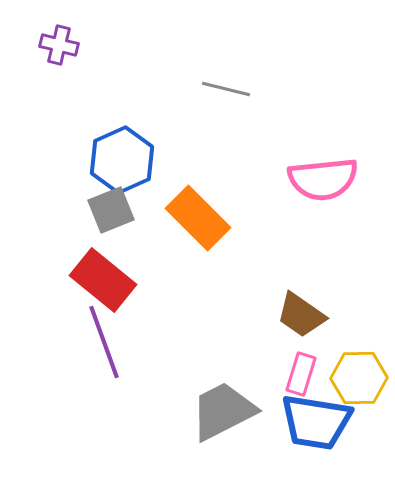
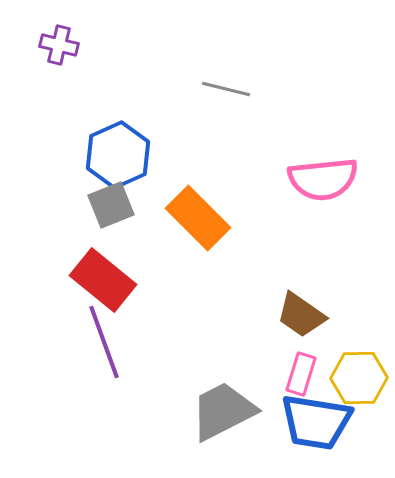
blue hexagon: moved 4 px left, 5 px up
gray square: moved 5 px up
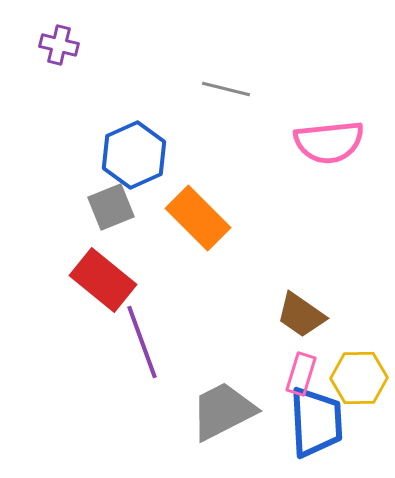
blue hexagon: moved 16 px right
pink semicircle: moved 6 px right, 37 px up
gray square: moved 2 px down
purple line: moved 38 px right
blue trapezoid: rotated 102 degrees counterclockwise
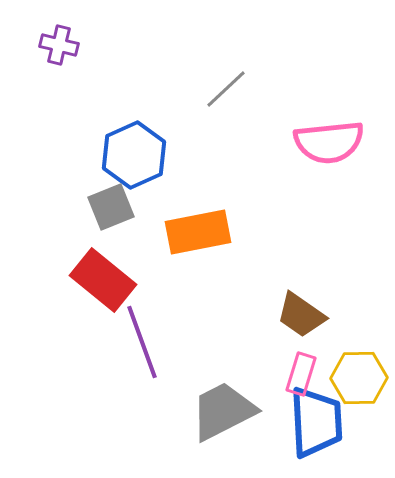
gray line: rotated 57 degrees counterclockwise
orange rectangle: moved 14 px down; rotated 56 degrees counterclockwise
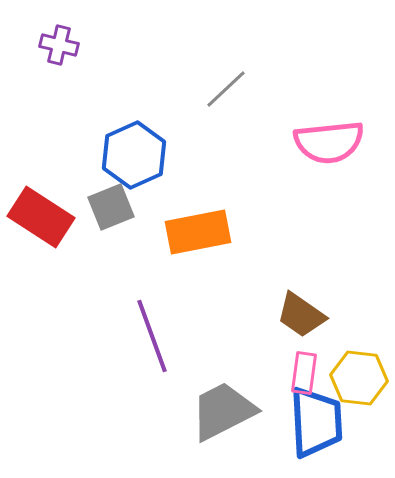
red rectangle: moved 62 px left, 63 px up; rotated 6 degrees counterclockwise
purple line: moved 10 px right, 6 px up
pink rectangle: moved 3 px right, 1 px up; rotated 9 degrees counterclockwise
yellow hexagon: rotated 8 degrees clockwise
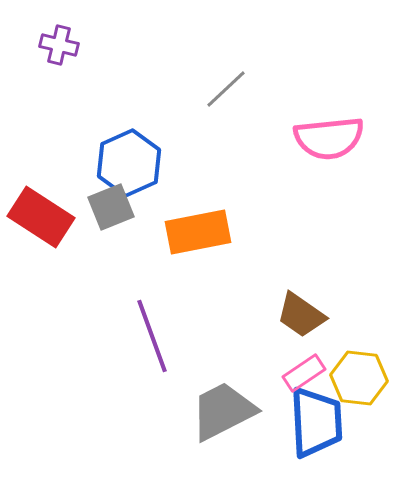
pink semicircle: moved 4 px up
blue hexagon: moved 5 px left, 8 px down
pink rectangle: rotated 48 degrees clockwise
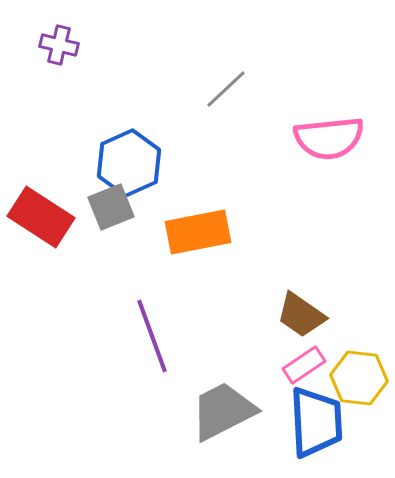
pink rectangle: moved 8 px up
